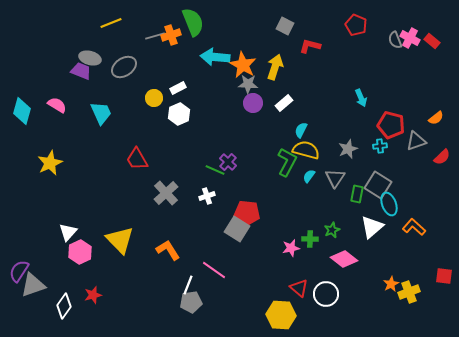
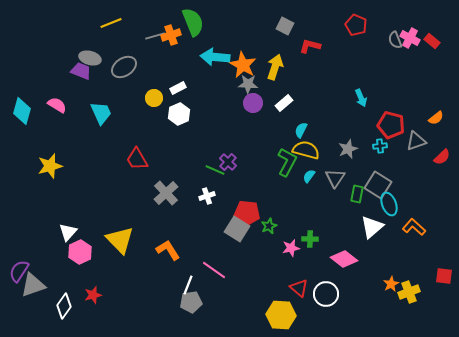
yellow star at (50, 163): moved 3 px down; rotated 10 degrees clockwise
green star at (332, 230): moved 63 px left, 4 px up
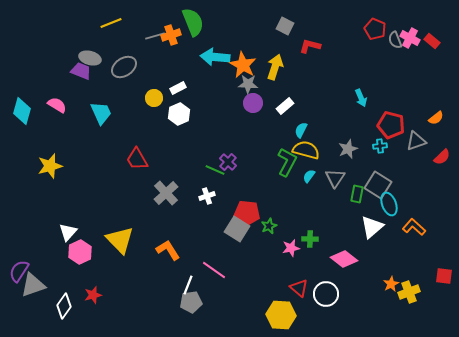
red pentagon at (356, 25): moved 19 px right, 4 px down
white rectangle at (284, 103): moved 1 px right, 3 px down
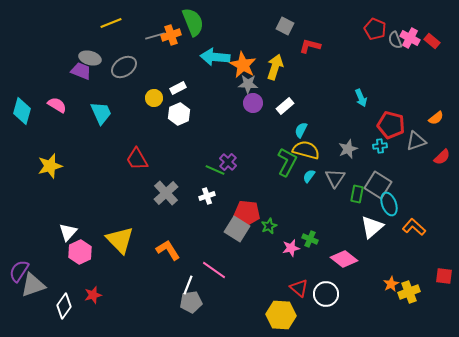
green cross at (310, 239): rotated 21 degrees clockwise
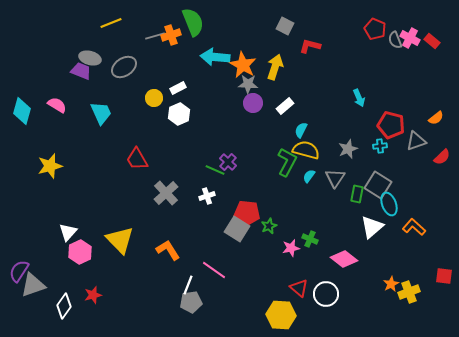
cyan arrow at (361, 98): moved 2 px left
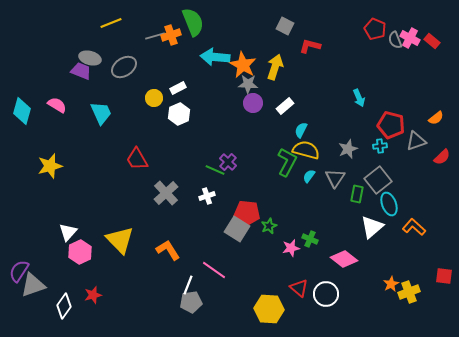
gray square at (378, 185): moved 5 px up; rotated 20 degrees clockwise
yellow hexagon at (281, 315): moved 12 px left, 6 px up
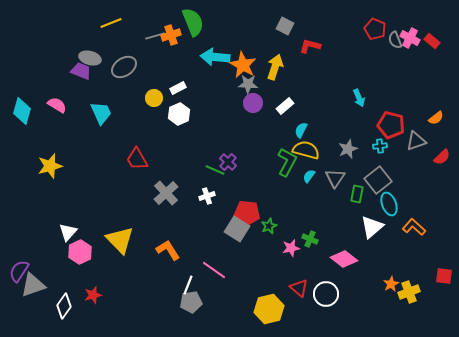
yellow hexagon at (269, 309): rotated 16 degrees counterclockwise
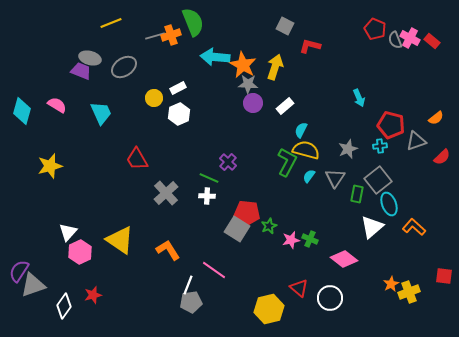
green line at (215, 170): moved 6 px left, 8 px down
white cross at (207, 196): rotated 21 degrees clockwise
yellow triangle at (120, 240): rotated 12 degrees counterclockwise
pink star at (291, 248): moved 8 px up
white circle at (326, 294): moved 4 px right, 4 px down
